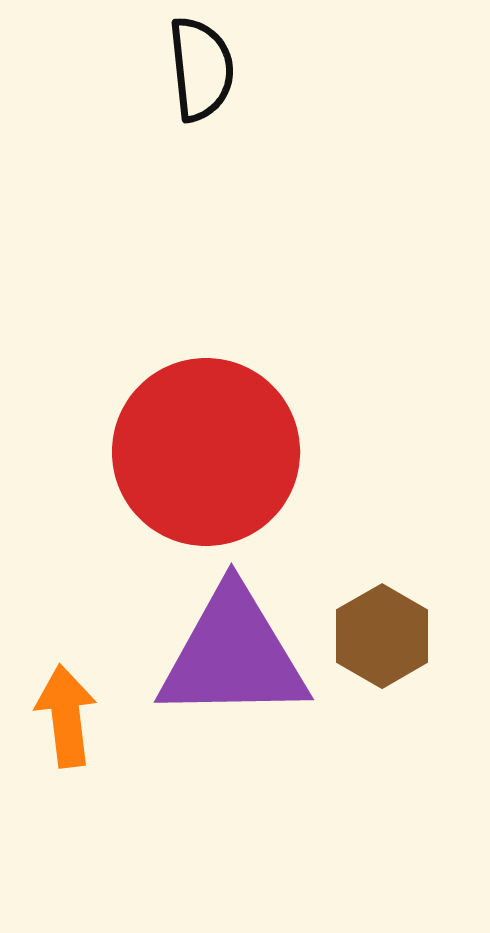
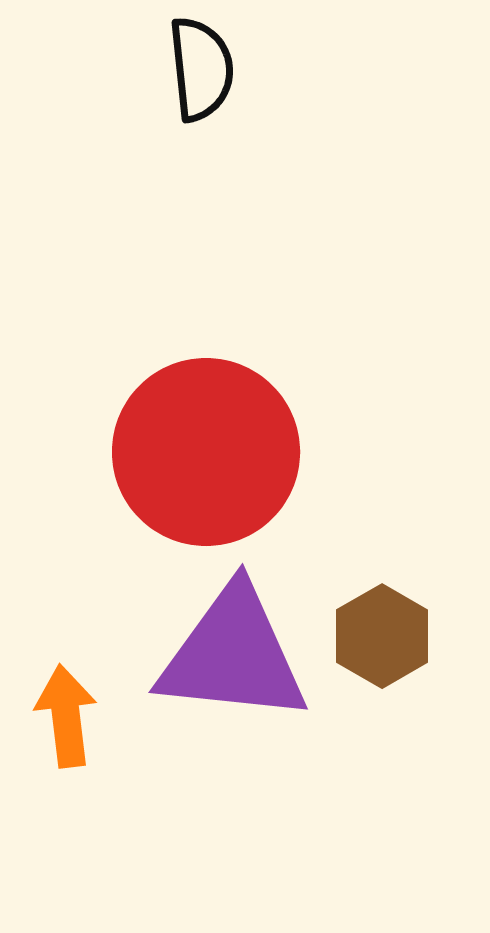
purple triangle: rotated 7 degrees clockwise
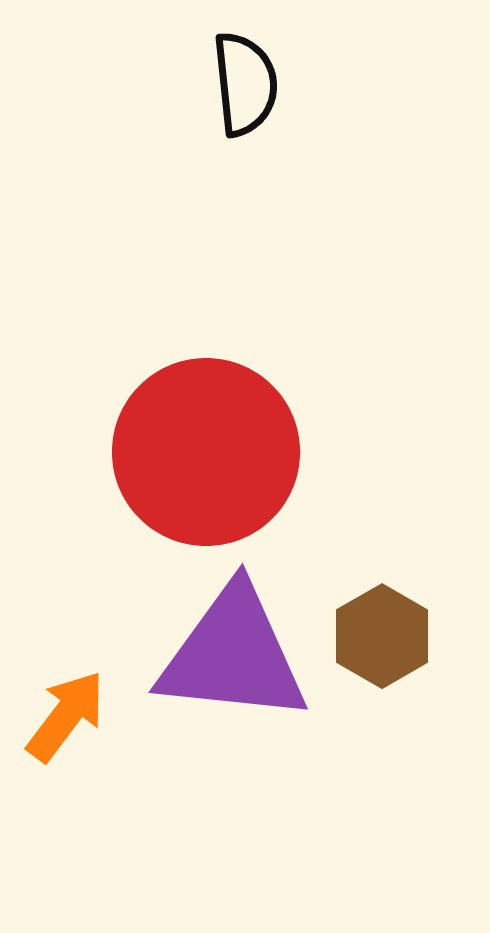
black semicircle: moved 44 px right, 15 px down
orange arrow: rotated 44 degrees clockwise
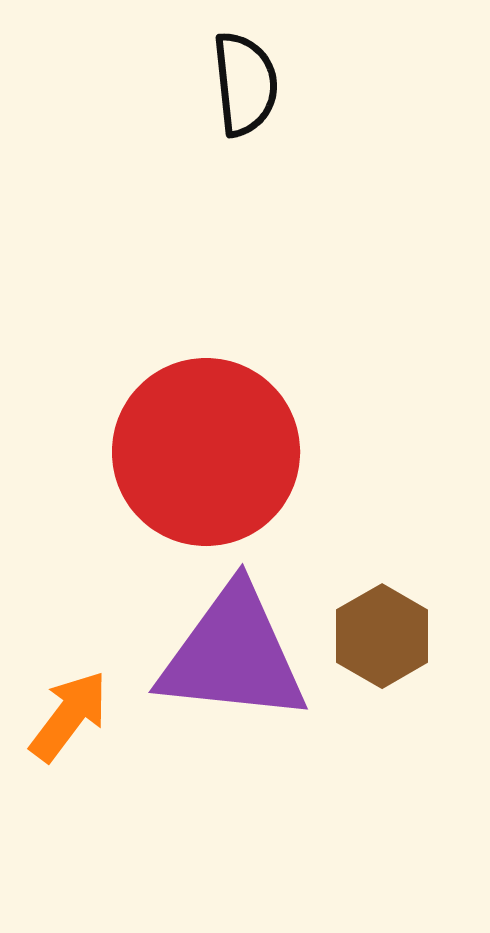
orange arrow: moved 3 px right
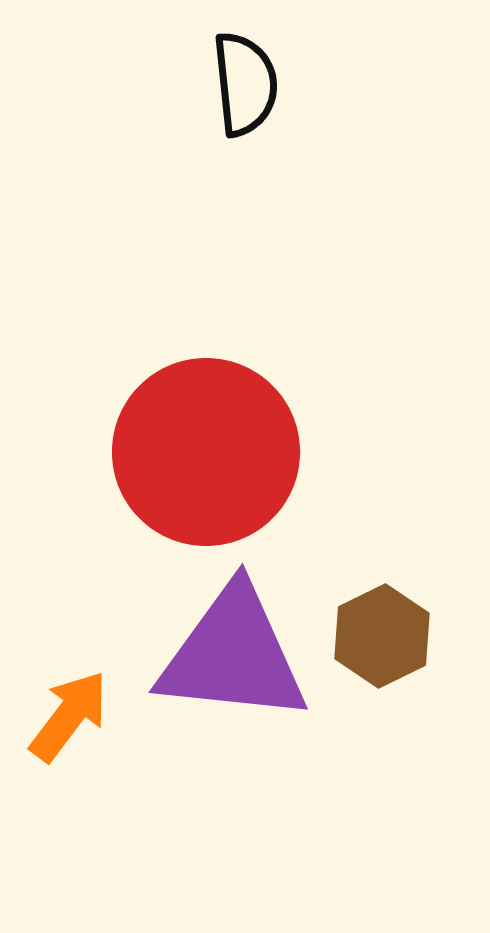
brown hexagon: rotated 4 degrees clockwise
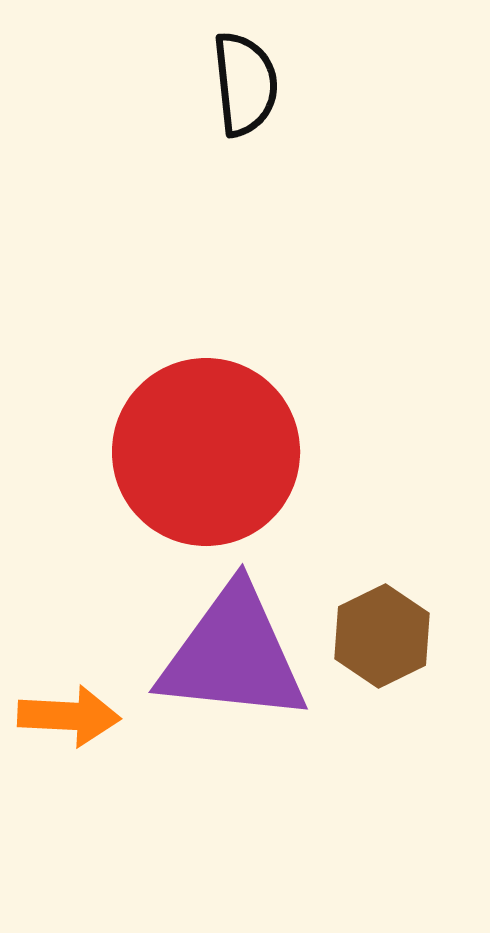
orange arrow: rotated 56 degrees clockwise
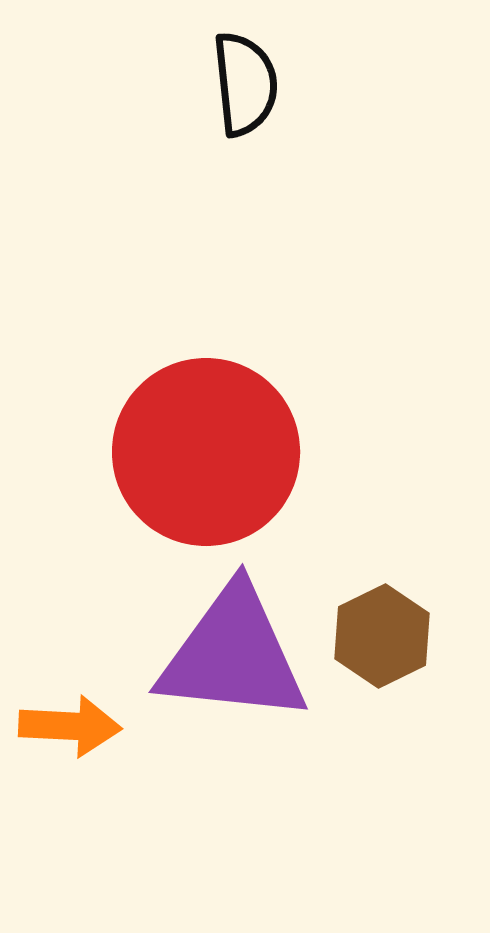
orange arrow: moved 1 px right, 10 px down
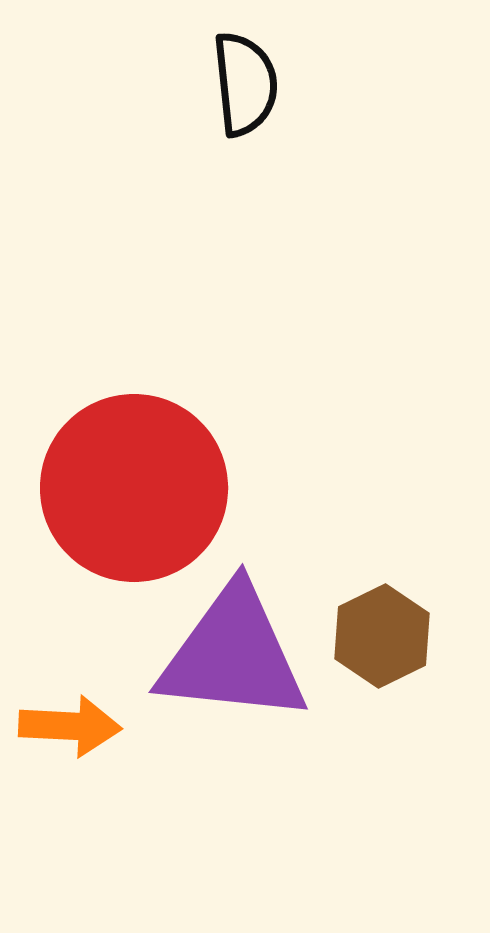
red circle: moved 72 px left, 36 px down
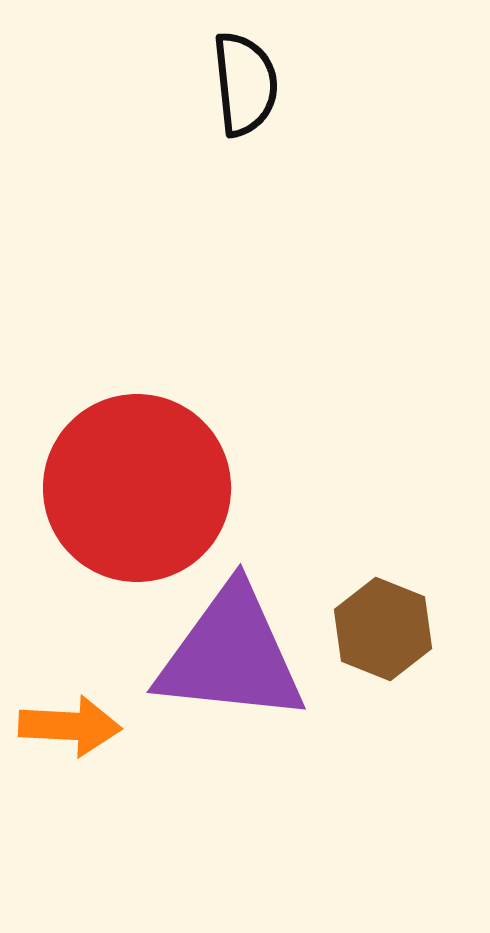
red circle: moved 3 px right
brown hexagon: moved 1 px right, 7 px up; rotated 12 degrees counterclockwise
purple triangle: moved 2 px left
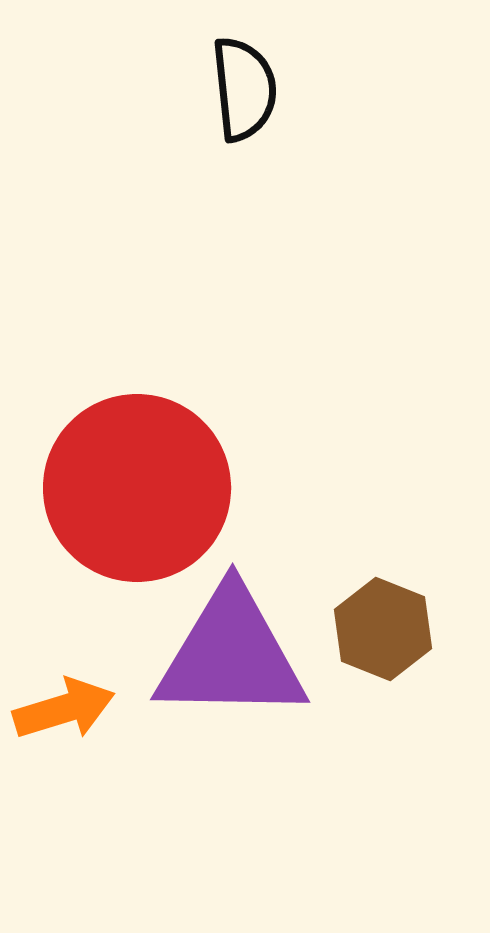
black semicircle: moved 1 px left, 5 px down
purple triangle: rotated 5 degrees counterclockwise
orange arrow: moved 6 px left, 17 px up; rotated 20 degrees counterclockwise
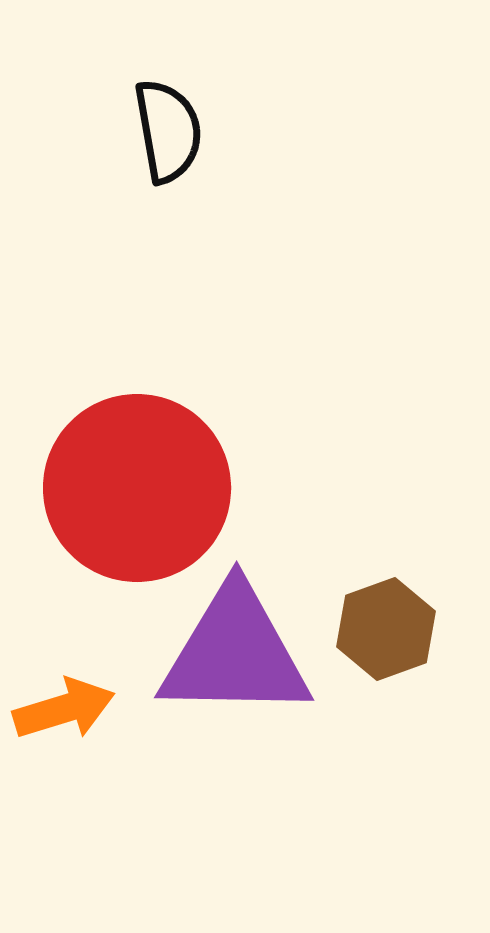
black semicircle: moved 76 px left, 42 px down; rotated 4 degrees counterclockwise
brown hexagon: moved 3 px right; rotated 18 degrees clockwise
purple triangle: moved 4 px right, 2 px up
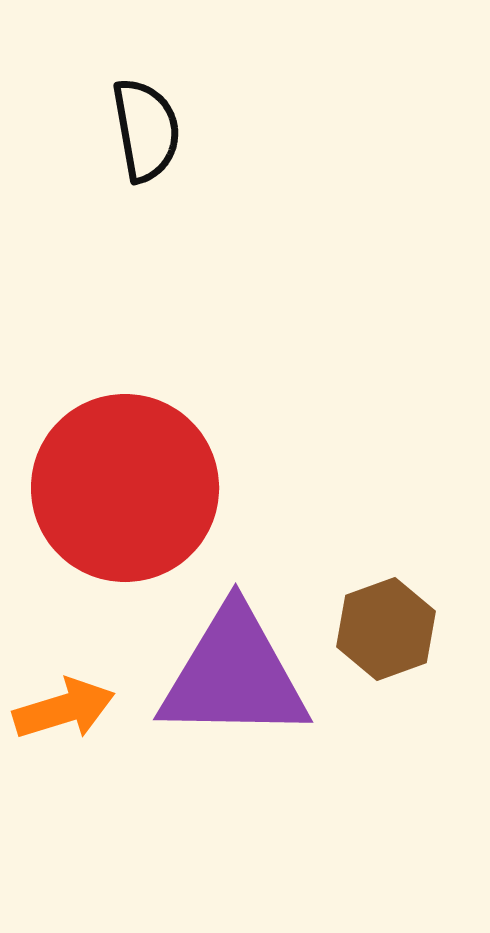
black semicircle: moved 22 px left, 1 px up
red circle: moved 12 px left
purple triangle: moved 1 px left, 22 px down
